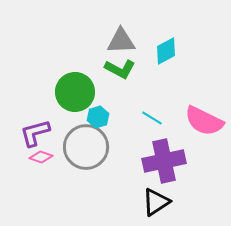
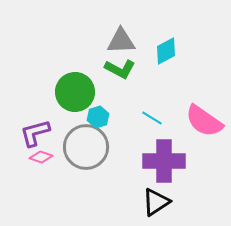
pink semicircle: rotated 9 degrees clockwise
purple cross: rotated 12 degrees clockwise
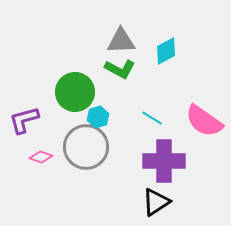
purple L-shape: moved 11 px left, 13 px up
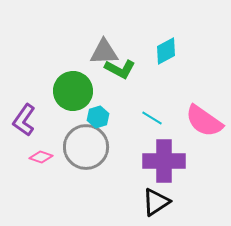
gray triangle: moved 17 px left, 11 px down
green circle: moved 2 px left, 1 px up
purple L-shape: rotated 40 degrees counterclockwise
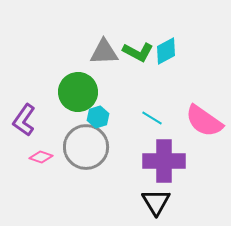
green L-shape: moved 18 px right, 17 px up
green circle: moved 5 px right, 1 px down
black triangle: rotated 28 degrees counterclockwise
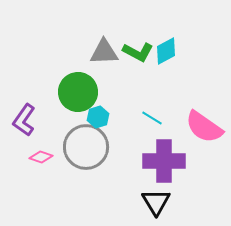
pink semicircle: moved 6 px down
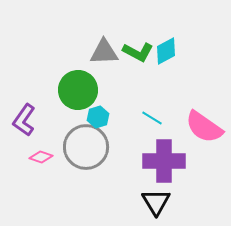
green circle: moved 2 px up
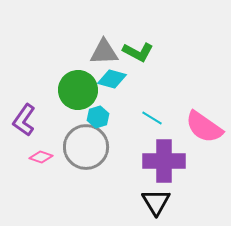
cyan diamond: moved 54 px left, 28 px down; rotated 44 degrees clockwise
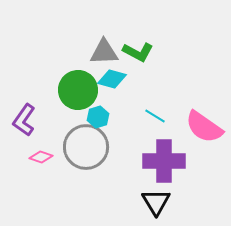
cyan line: moved 3 px right, 2 px up
